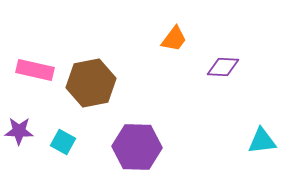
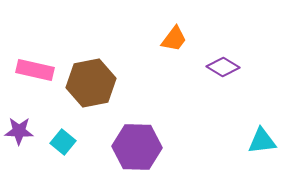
purple diamond: rotated 28 degrees clockwise
cyan square: rotated 10 degrees clockwise
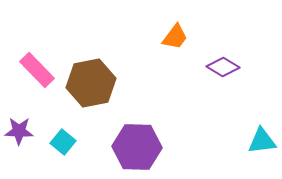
orange trapezoid: moved 1 px right, 2 px up
pink rectangle: moved 2 px right; rotated 33 degrees clockwise
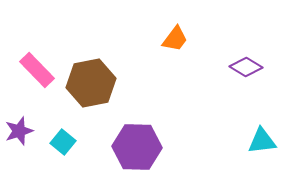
orange trapezoid: moved 2 px down
purple diamond: moved 23 px right
purple star: rotated 20 degrees counterclockwise
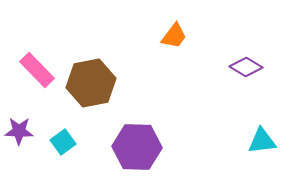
orange trapezoid: moved 1 px left, 3 px up
purple star: rotated 20 degrees clockwise
cyan square: rotated 15 degrees clockwise
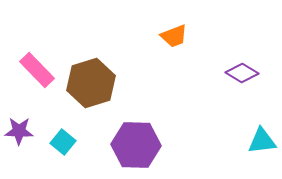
orange trapezoid: rotated 32 degrees clockwise
purple diamond: moved 4 px left, 6 px down
brown hexagon: rotated 6 degrees counterclockwise
cyan square: rotated 15 degrees counterclockwise
purple hexagon: moved 1 px left, 2 px up
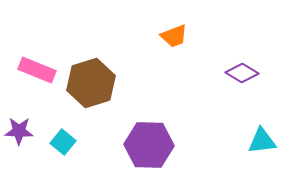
pink rectangle: rotated 24 degrees counterclockwise
purple hexagon: moved 13 px right
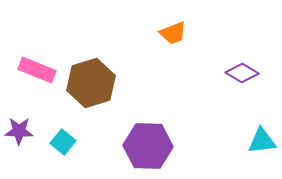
orange trapezoid: moved 1 px left, 3 px up
purple hexagon: moved 1 px left, 1 px down
